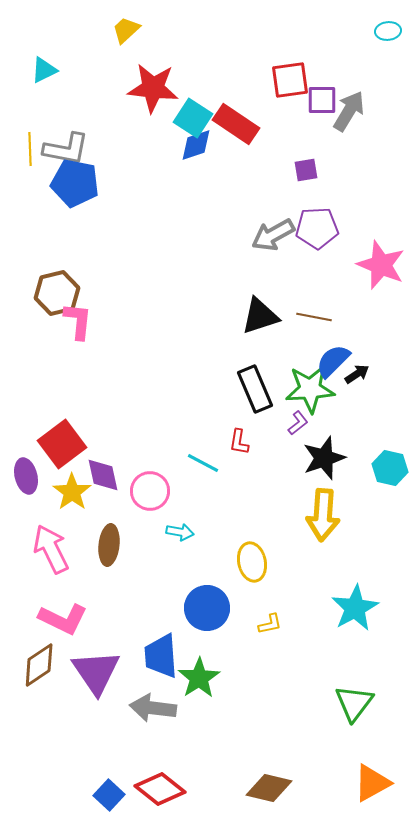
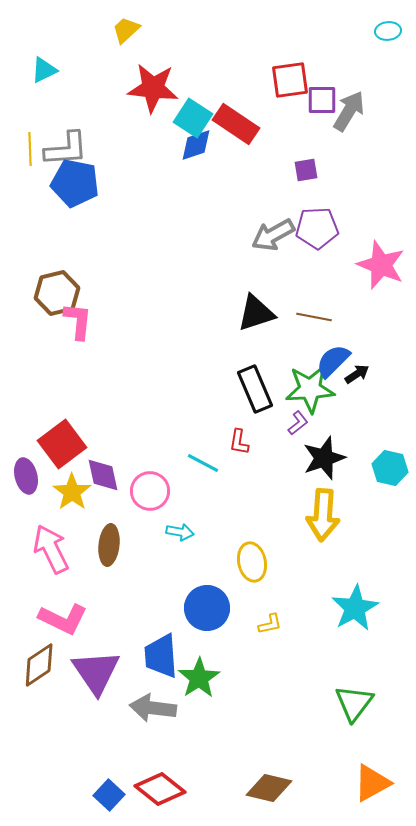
gray L-shape at (66, 149): rotated 15 degrees counterclockwise
black triangle at (260, 316): moved 4 px left, 3 px up
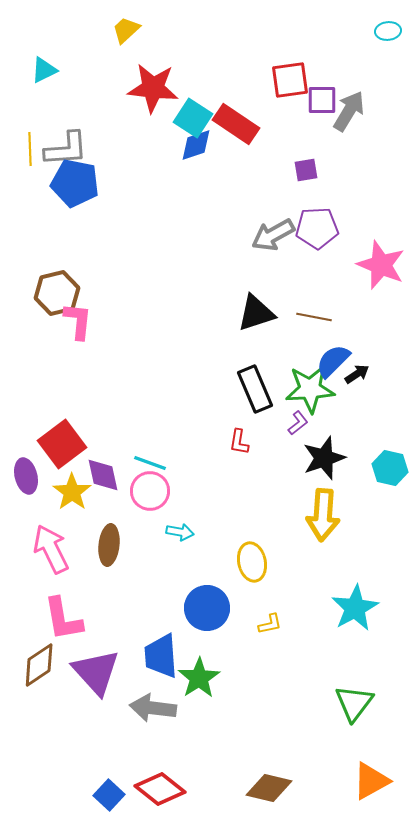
cyan line at (203, 463): moved 53 px left; rotated 8 degrees counterclockwise
pink L-shape at (63, 619): rotated 54 degrees clockwise
purple triangle at (96, 672): rotated 8 degrees counterclockwise
orange triangle at (372, 783): moved 1 px left, 2 px up
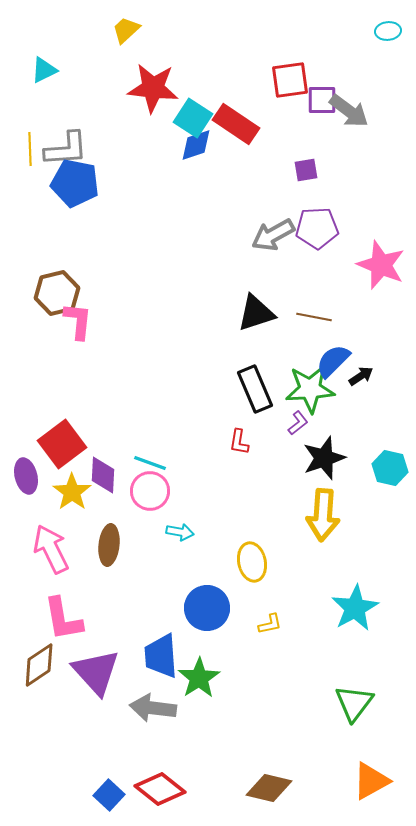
gray arrow at (349, 111): rotated 96 degrees clockwise
black arrow at (357, 374): moved 4 px right, 2 px down
purple diamond at (103, 475): rotated 15 degrees clockwise
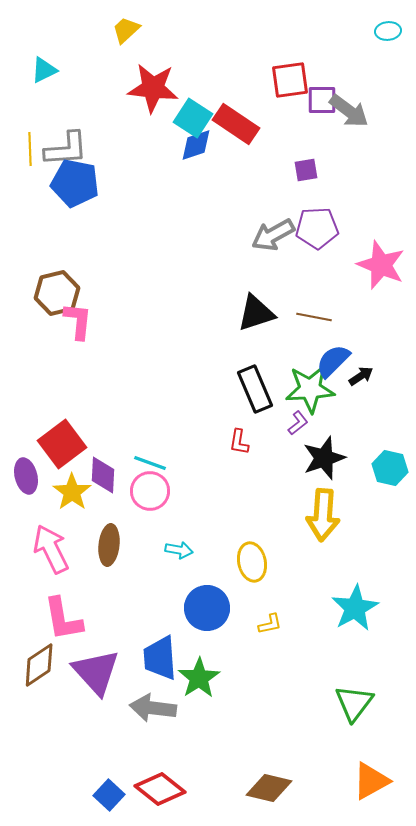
cyan arrow at (180, 532): moved 1 px left, 18 px down
blue trapezoid at (161, 656): moved 1 px left, 2 px down
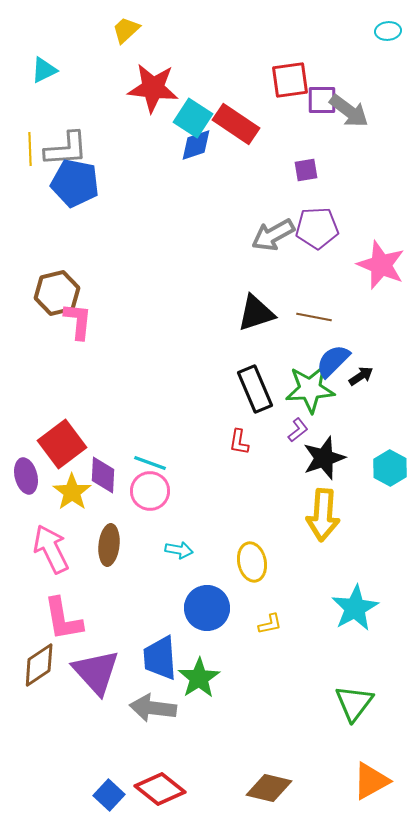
purple L-shape at (298, 423): moved 7 px down
cyan hexagon at (390, 468): rotated 16 degrees clockwise
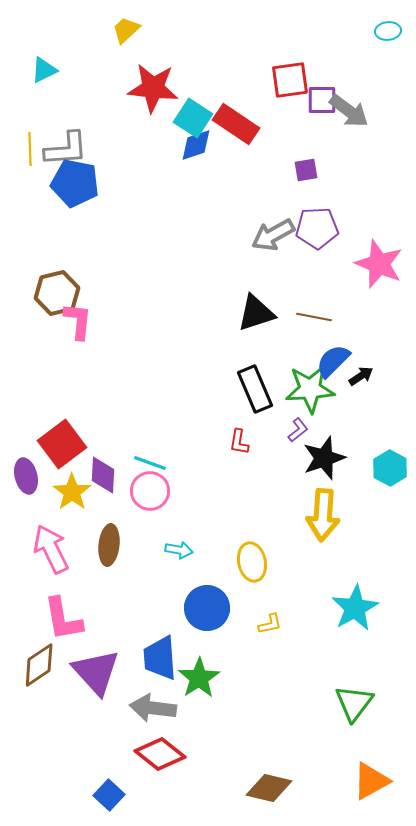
pink star at (381, 265): moved 2 px left, 1 px up
red diamond at (160, 789): moved 35 px up
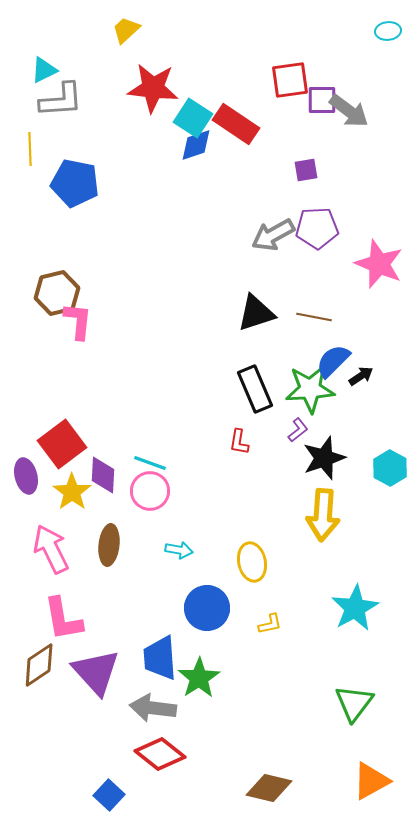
gray L-shape at (66, 149): moved 5 px left, 49 px up
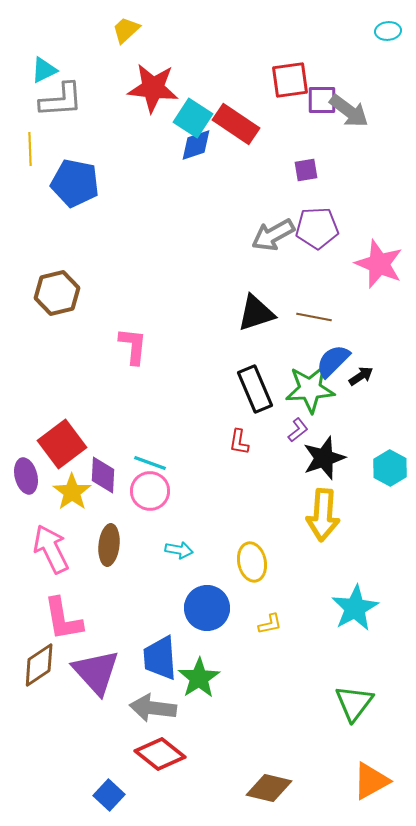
pink L-shape at (78, 321): moved 55 px right, 25 px down
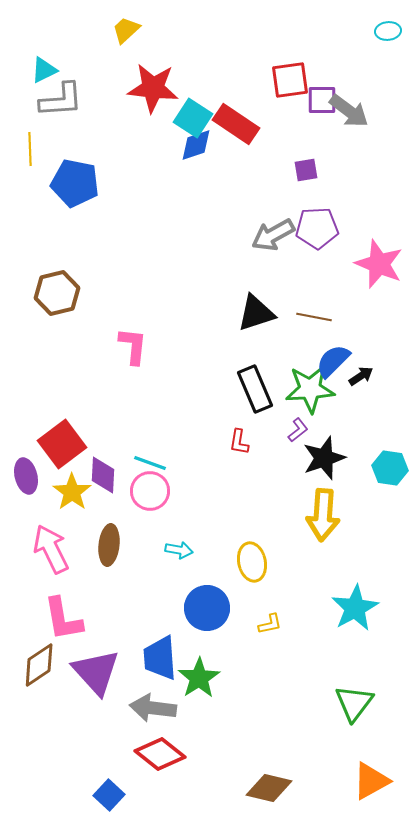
cyan hexagon at (390, 468): rotated 20 degrees counterclockwise
